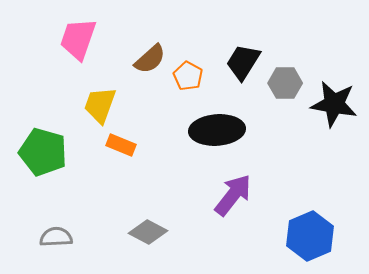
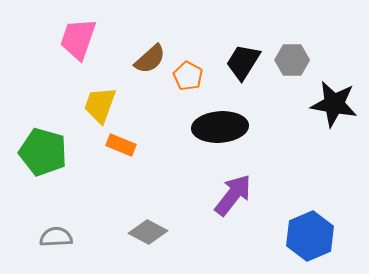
gray hexagon: moved 7 px right, 23 px up
black ellipse: moved 3 px right, 3 px up
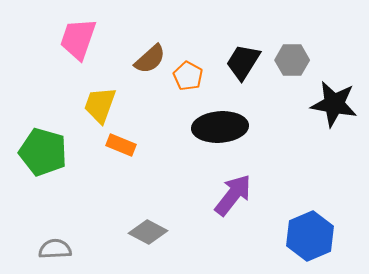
gray semicircle: moved 1 px left, 12 px down
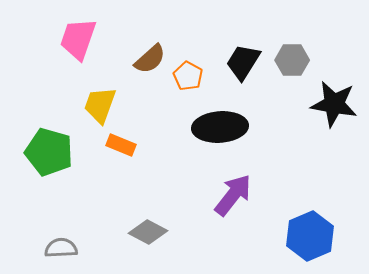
green pentagon: moved 6 px right
gray semicircle: moved 6 px right, 1 px up
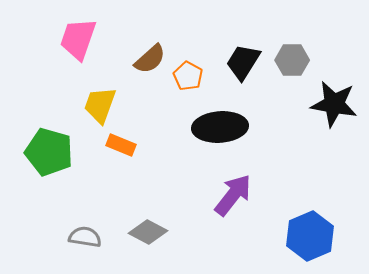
gray semicircle: moved 24 px right, 11 px up; rotated 12 degrees clockwise
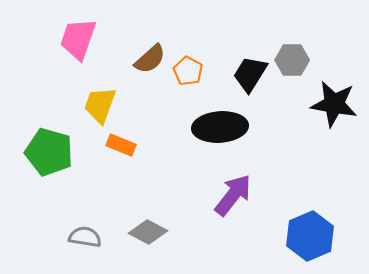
black trapezoid: moved 7 px right, 12 px down
orange pentagon: moved 5 px up
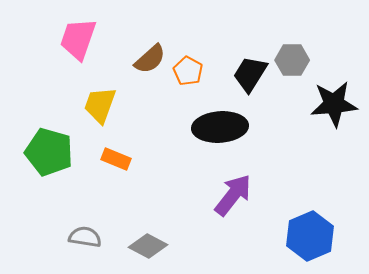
black star: rotated 15 degrees counterclockwise
orange rectangle: moved 5 px left, 14 px down
gray diamond: moved 14 px down
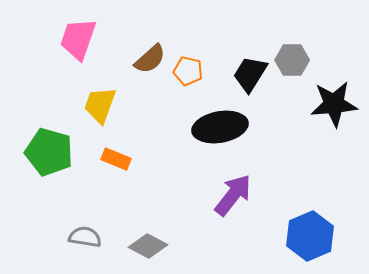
orange pentagon: rotated 16 degrees counterclockwise
black ellipse: rotated 6 degrees counterclockwise
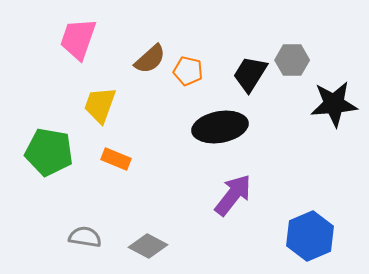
green pentagon: rotated 6 degrees counterclockwise
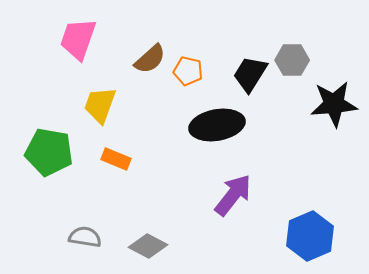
black ellipse: moved 3 px left, 2 px up
